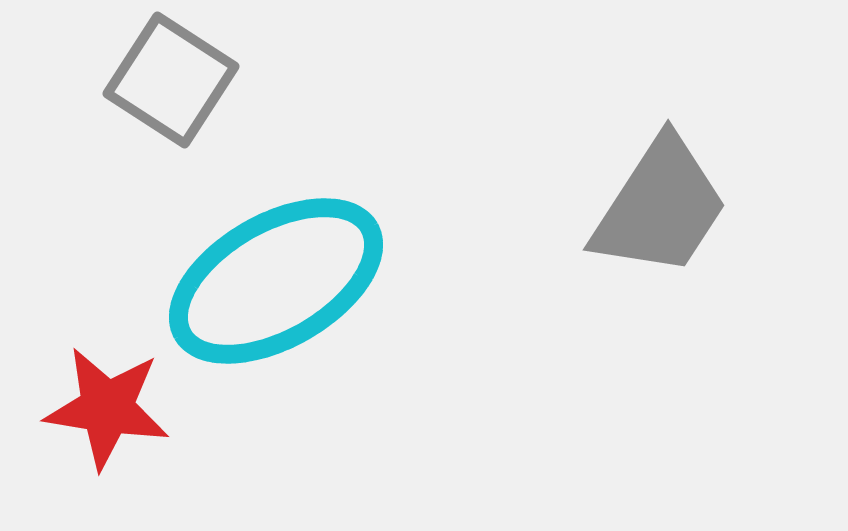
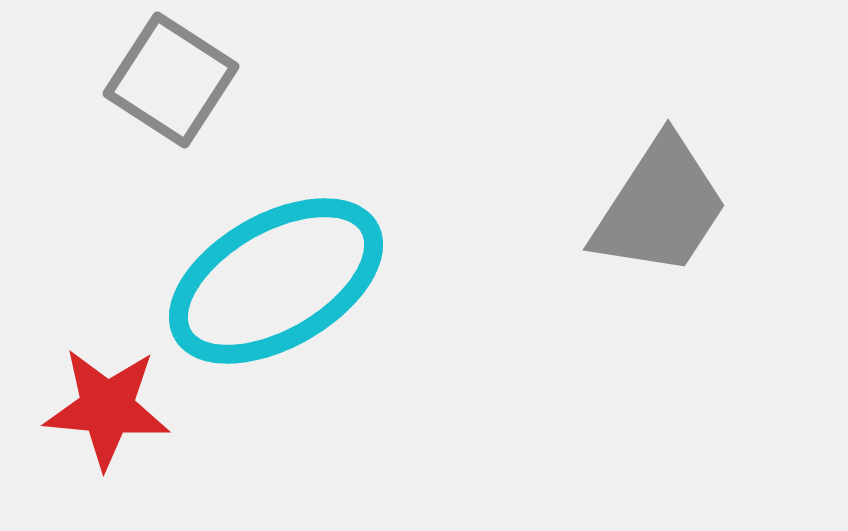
red star: rotated 4 degrees counterclockwise
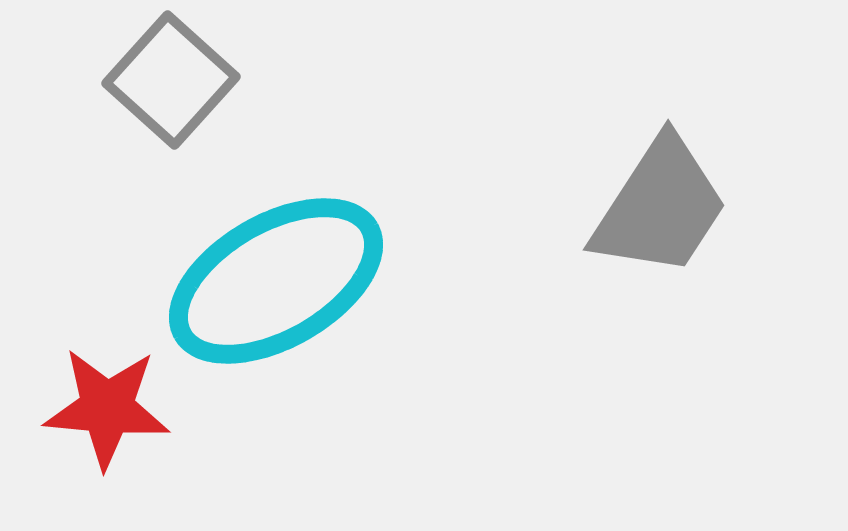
gray square: rotated 9 degrees clockwise
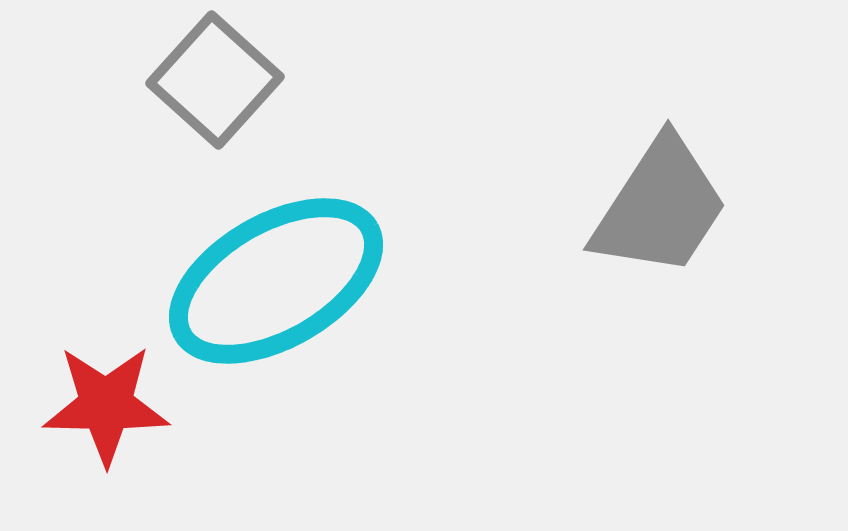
gray square: moved 44 px right
red star: moved 1 px left, 3 px up; rotated 4 degrees counterclockwise
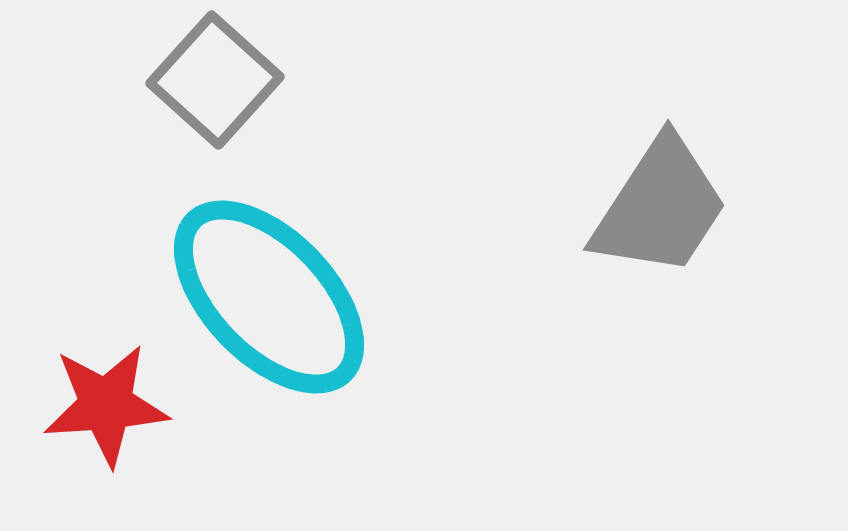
cyan ellipse: moved 7 px left, 16 px down; rotated 76 degrees clockwise
red star: rotated 5 degrees counterclockwise
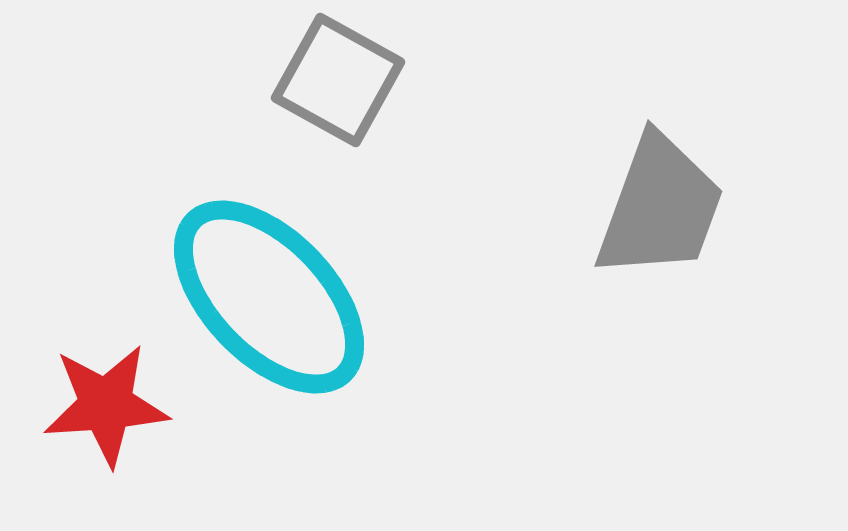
gray square: moved 123 px right; rotated 13 degrees counterclockwise
gray trapezoid: rotated 13 degrees counterclockwise
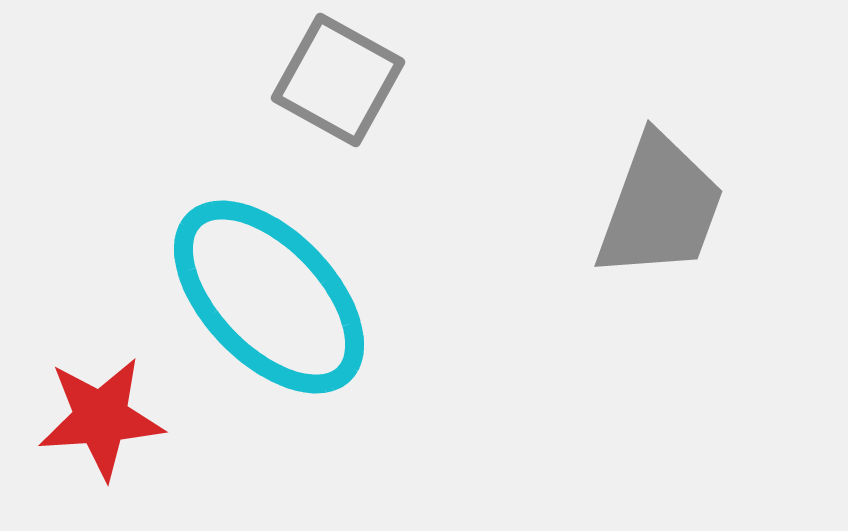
red star: moved 5 px left, 13 px down
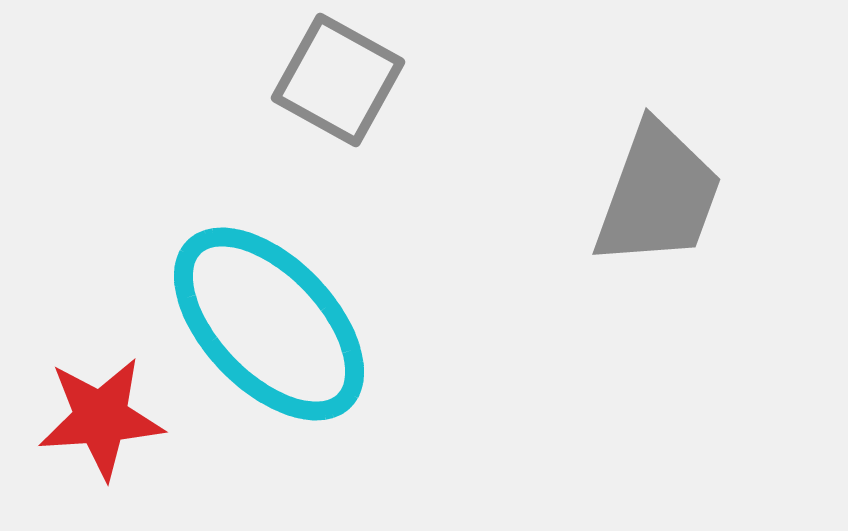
gray trapezoid: moved 2 px left, 12 px up
cyan ellipse: moved 27 px down
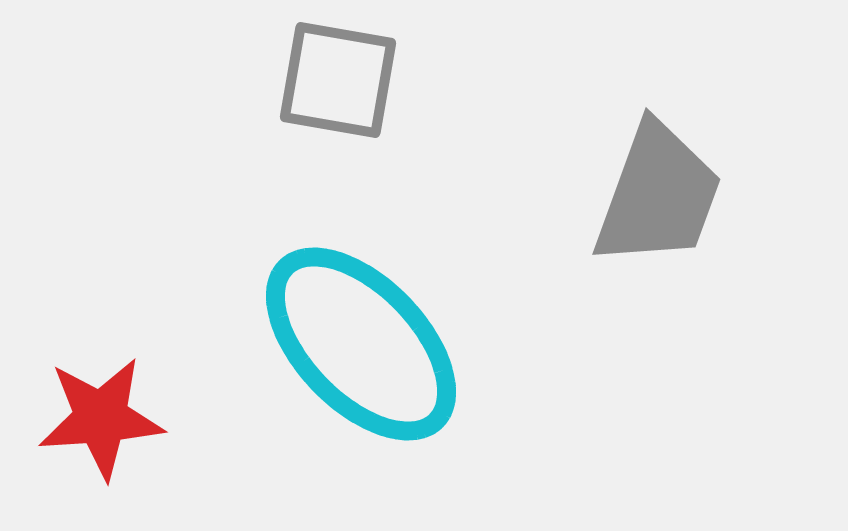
gray square: rotated 19 degrees counterclockwise
cyan ellipse: moved 92 px right, 20 px down
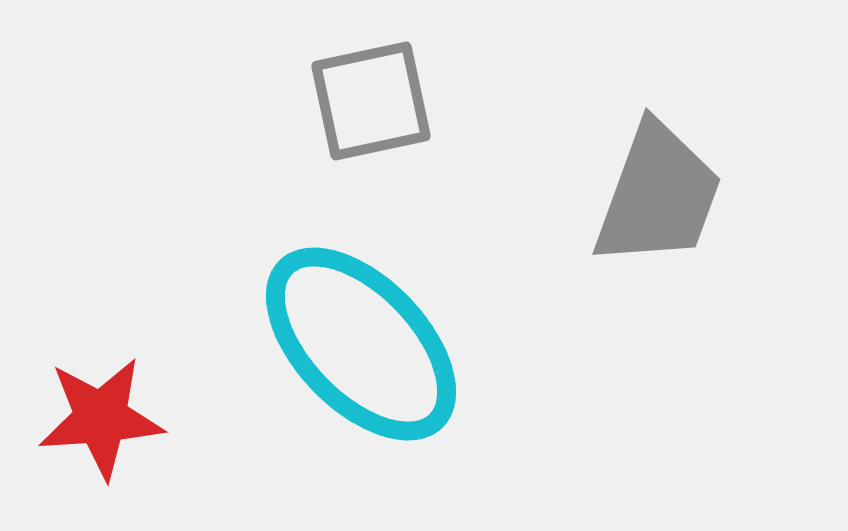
gray square: moved 33 px right, 21 px down; rotated 22 degrees counterclockwise
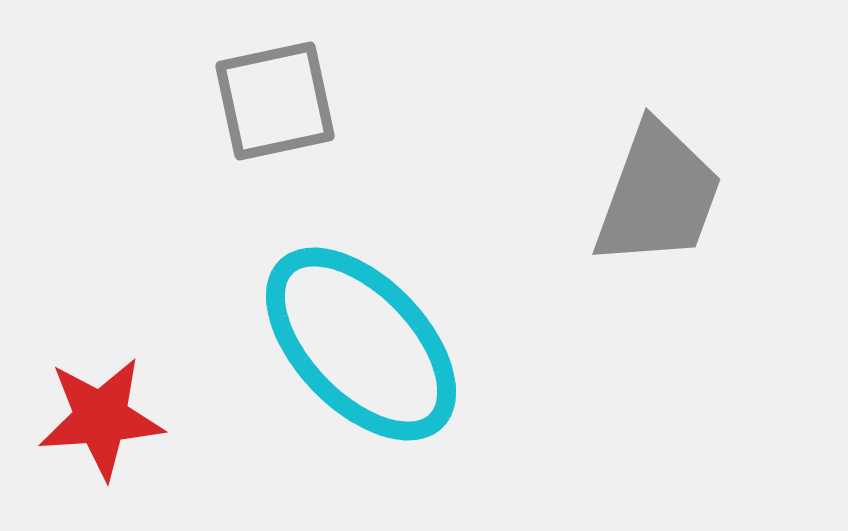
gray square: moved 96 px left
